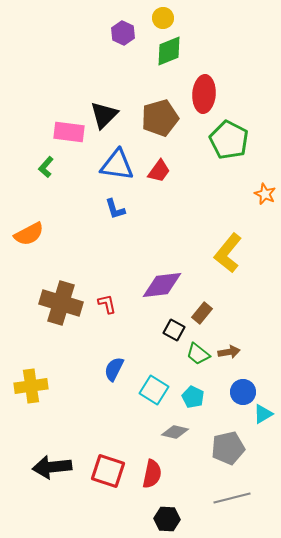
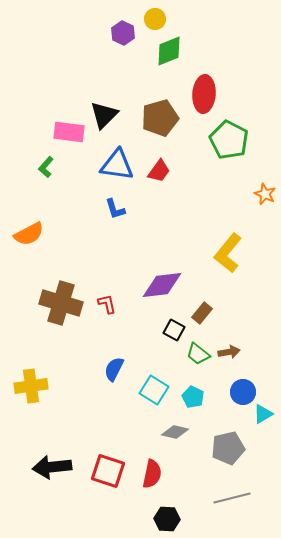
yellow circle: moved 8 px left, 1 px down
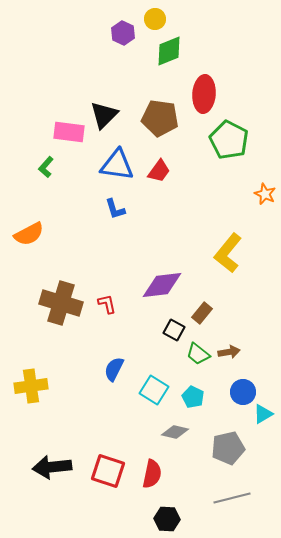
brown pentagon: rotated 24 degrees clockwise
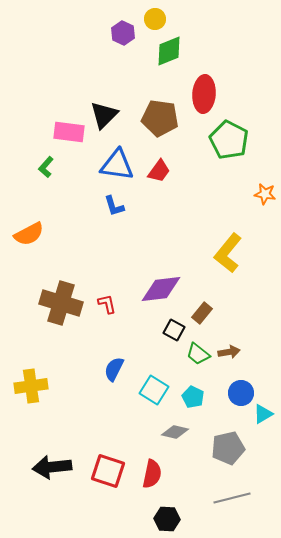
orange star: rotated 15 degrees counterclockwise
blue L-shape: moved 1 px left, 3 px up
purple diamond: moved 1 px left, 4 px down
blue circle: moved 2 px left, 1 px down
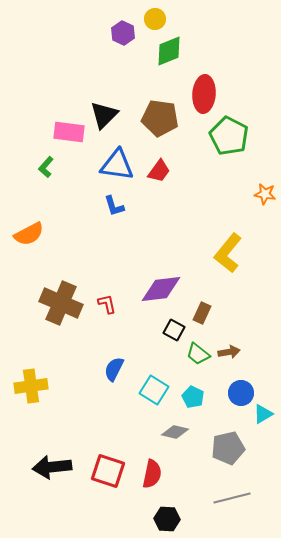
green pentagon: moved 4 px up
brown cross: rotated 6 degrees clockwise
brown rectangle: rotated 15 degrees counterclockwise
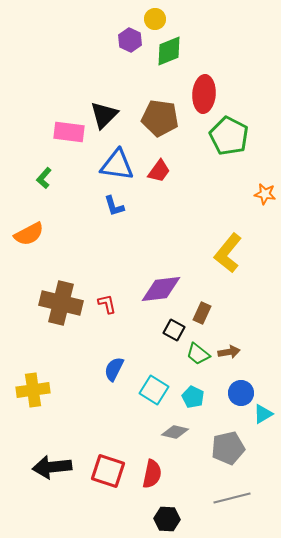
purple hexagon: moved 7 px right, 7 px down
green L-shape: moved 2 px left, 11 px down
brown cross: rotated 9 degrees counterclockwise
yellow cross: moved 2 px right, 4 px down
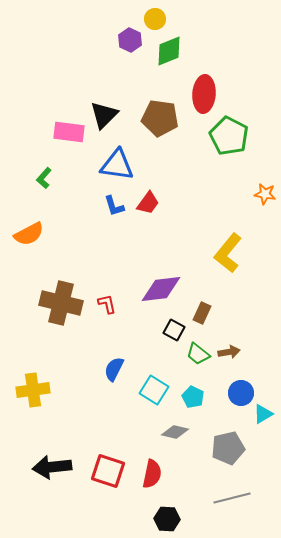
red trapezoid: moved 11 px left, 32 px down
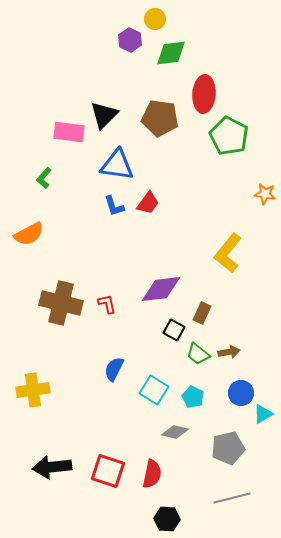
green diamond: moved 2 px right, 2 px down; rotated 16 degrees clockwise
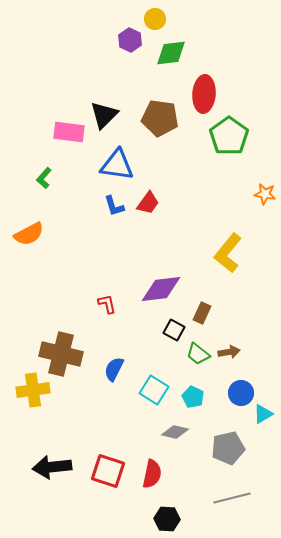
green pentagon: rotated 9 degrees clockwise
brown cross: moved 51 px down
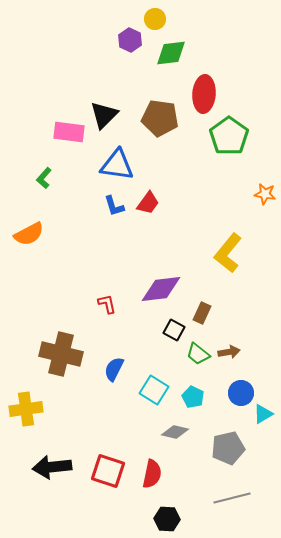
yellow cross: moved 7 px left, 19 px down
